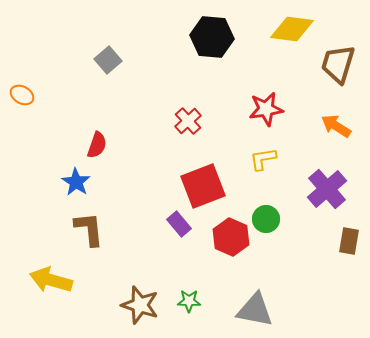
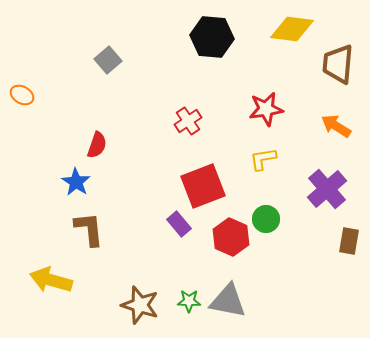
brown trapezoid: rotated 12 degrees counterclockwise
red cross: rotated 8 degrees clockwise
gray triangle: moved 27 px left, 9 px up
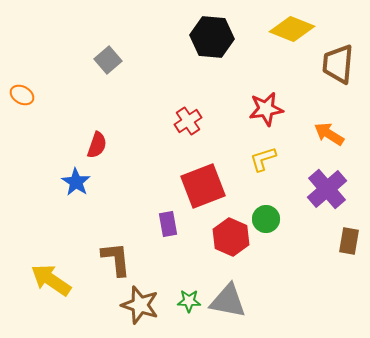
yellow diamond: rotated 15 degrees clockwise
orange arrow: moved 7 px left, 8 px down
yellow L-shape: rotated 8 degrees counterclockwise
purple rectangle: moved 11 px left; rotated 30 degrees clockwise
brown L-shape: moved 27 px right, 30 px down
yellow arrow: rotated 18 degrees clockwise
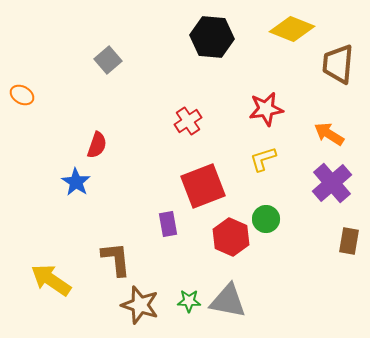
purple cross: moved 5 px right, 6 px up
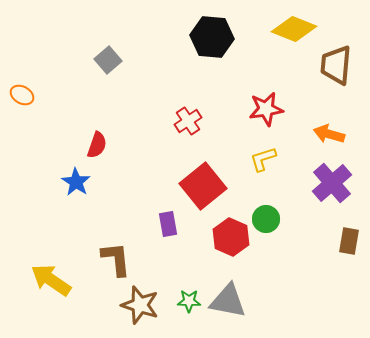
yellow diamond: moved 2 px right
brown trapezoid: moved 2 px left, 1 px down
orange arrow: rotated 16 degrees counterclockwise
red square: rotated 18 degrees counterclockwise
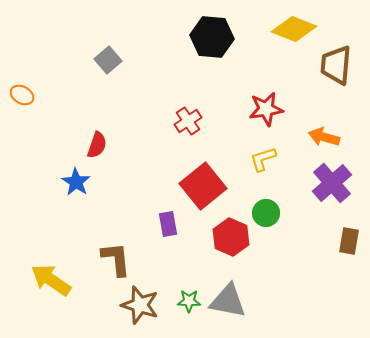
orange arrow: moved 5 px left, 3 px down
green circle: moved 6 px up
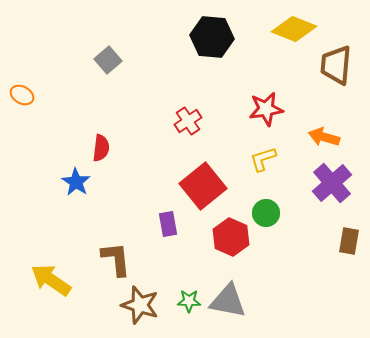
red semicircle: moved 4 px right, 3 px down; rotated 12 degrees counterclockwise
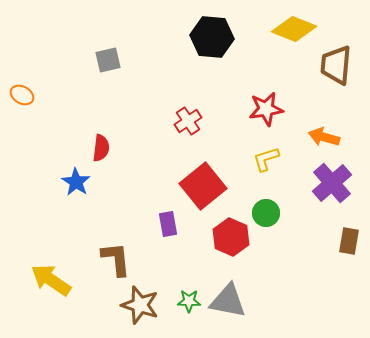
gray square: rotated 28 degrees clockwise
yellow L-shape: moved 3 px right
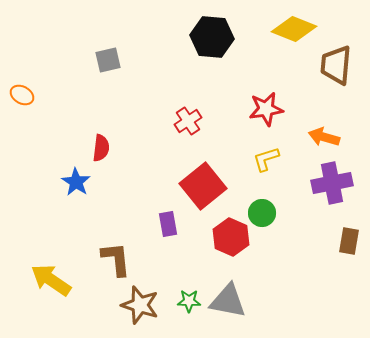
purple cross: rotated 30 degrees clockwise
green circle: moved 4 px left
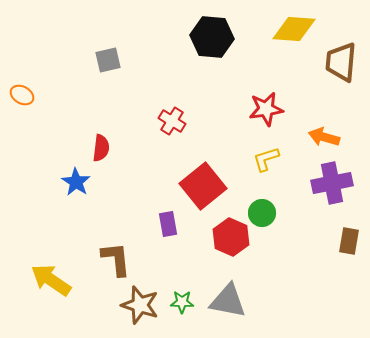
yellow diamond: rotated 18 degrees counterclockwise
brown trapezoid: moved 5 px right, 3 px up
red cross: moved 16 px left; rotated 24 degrees counterclockwise
green star: moved 7 px left, 1 px down
